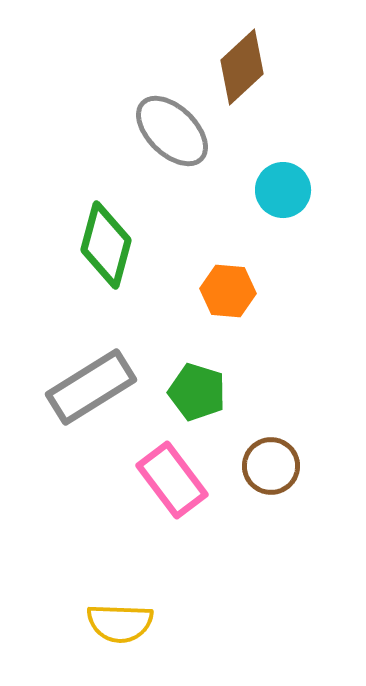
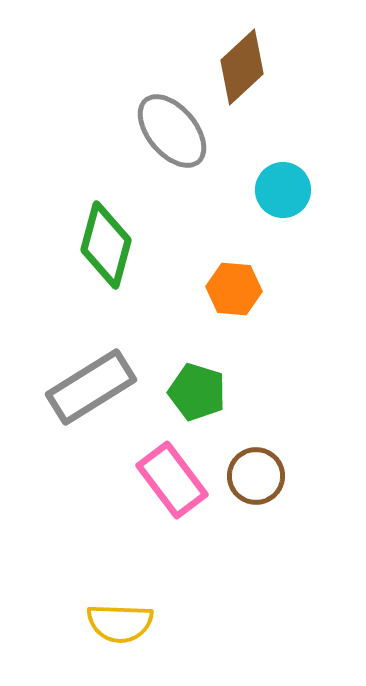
gray ellipse: rotated 6 degrees clockwise
orange hexagon: moved 6 px right, 2 px up
brown circle: moved 15 px left, 10 px down
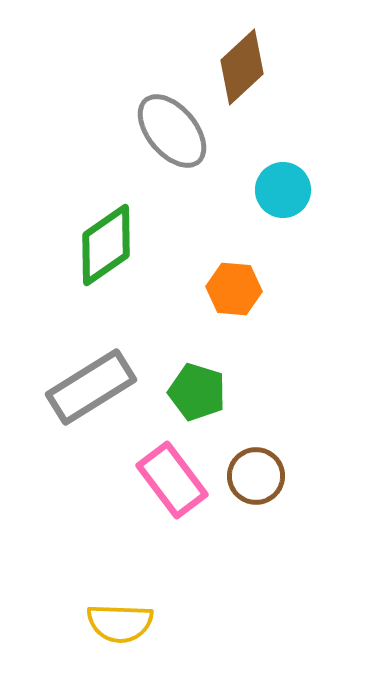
green diamond: rotated 40 degrees clockwise
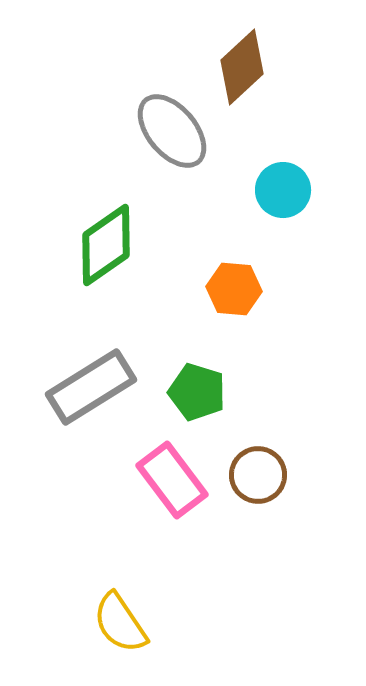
brown circle: moved 2 px right, 1 px up
yellow semicircle: rotated 54 degrees clockwise
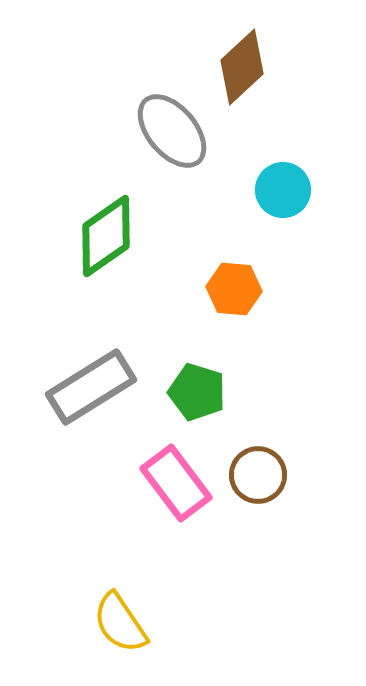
green diamond: moved 9 px up
pink rectangle: moved 4 px right, 3 px down
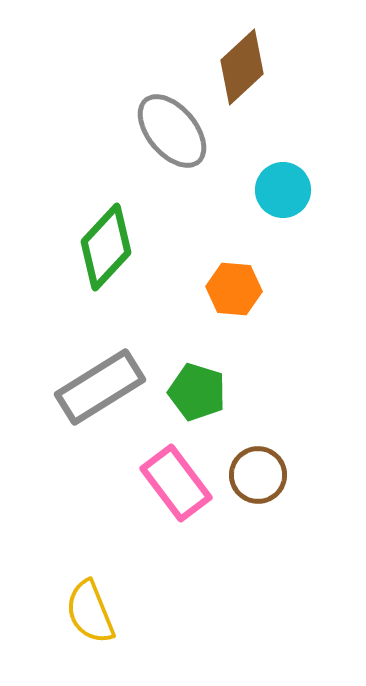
green diamond: moved 11 px down; rotated 12 degrees counterclockwise
gray rectangle: moved 9 px right
yellow semicircle: moved 30 px left, 11 px up; rotated 12 degrees clockwise
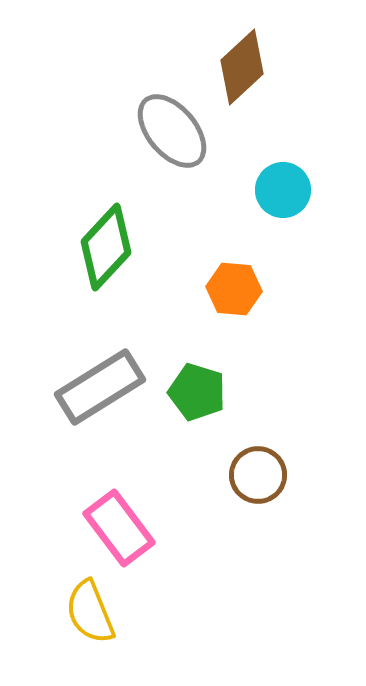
pink rectangle: moved 57 px left, 45 px down
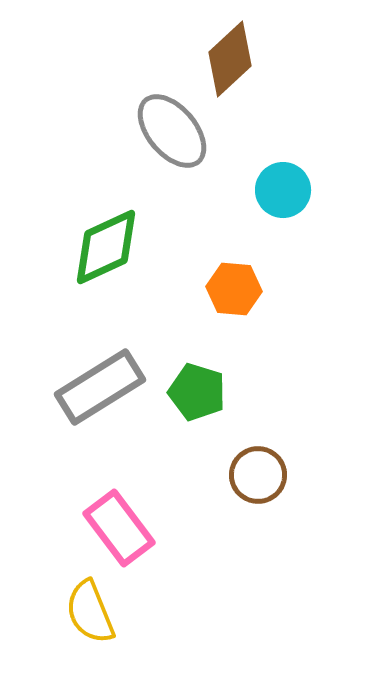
brown diamond: moved 12 px left, 8 px up
green diamond: rotated 22 degrees clockwise
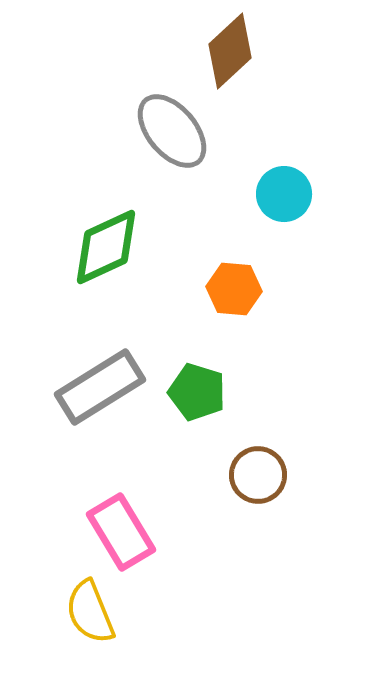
brown diamond: moved 8 px up
cyan circle: moved 1 px right, 4 px down
pink rectangle: moved 2 px right, 4 px down; rotated 6 degrees clockwise
